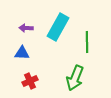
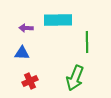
cyan rectangle: moved 7 px up; rotated 60 degrees clockwise
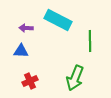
cyan rectangle: rotated 28 degrees clockwise
green line: moved 3 px right, 1 px up
blue triangle: moved 1 px left, 2 px up
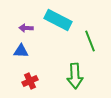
green line: rotated 20 degrees counterclockwise
green arrow: moved 2 px up; rotated 25 degrees counterclockwise
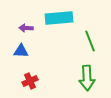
cyan rectangle: moved 1 px right, 2 px up; rotated 32 degrees counterclockwise
green arrow: moved 12 px right, 2 px down
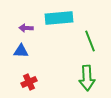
red cross: moved 1 px left, 1 px down
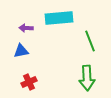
blue triangle: rotated 14 degrees counterclockwise
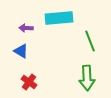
blue triangle: rotated 42 degrees clockwise
red cross: rotated 28 degrees counterclockwise
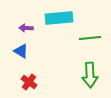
green line: moved 3 px up; rotated 75 degrees counterclockwise
green arrow: moved 3 px right, 3 px up
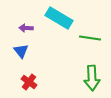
cyan rectangle: rotated 36 degrees clockwise
green line: rotated 15 degrees clockwise
blue triangle: rotated 21 degrees clockwise
green arrow: moved 2 px right, 3 px down
